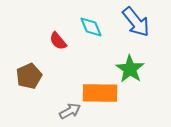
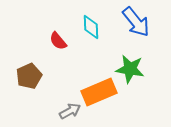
cyan diamond: rotated 20 degrees clockwise
green star: rotated 24 degrees counterclockwise
orange rectangle: moved 1 px left, 1 px up; rotated 24 degrees counterclockwise
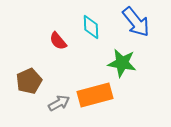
green star: moved 8 px left, 6 px up
brown pentagon: moved 5 px down
orange rectangle: moved 4 px left, 3 px down; rotated 8 degrees clockwise
gray arrow: moved 11 px left, 8 px up
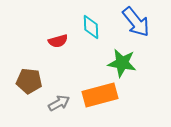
red semicircle: rotated 66 degrees counterclockwise
brown pentagon: rotated 30 degrees clockwise
orange rectangle: moved 5 px right
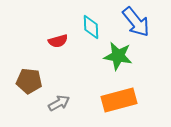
green star: moved 4 px left, 7 px up
orange rectangle: moved 19 px right, 5 px down
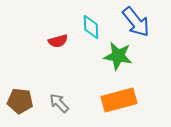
brown pentagon: moved 9 px left, 20 px down
gray arrow: rotated 105 degrees counterclockwise
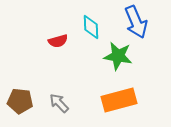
blue arrow: rotated 16 degrees clockwise
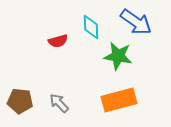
blue arrow: rotated 32 degrees counterclockwise
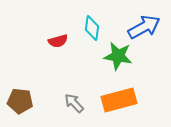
blue arrow: moved 8 px right, 5 px down; rotated 64 degrees counterclockwise
cyan diamond: moved 1 px right, 1 px down; rotated 10 degrees clockwise
gray arrow: moved 15 px right
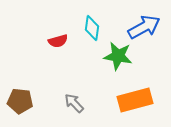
orange rectangle: moved 16 px right
